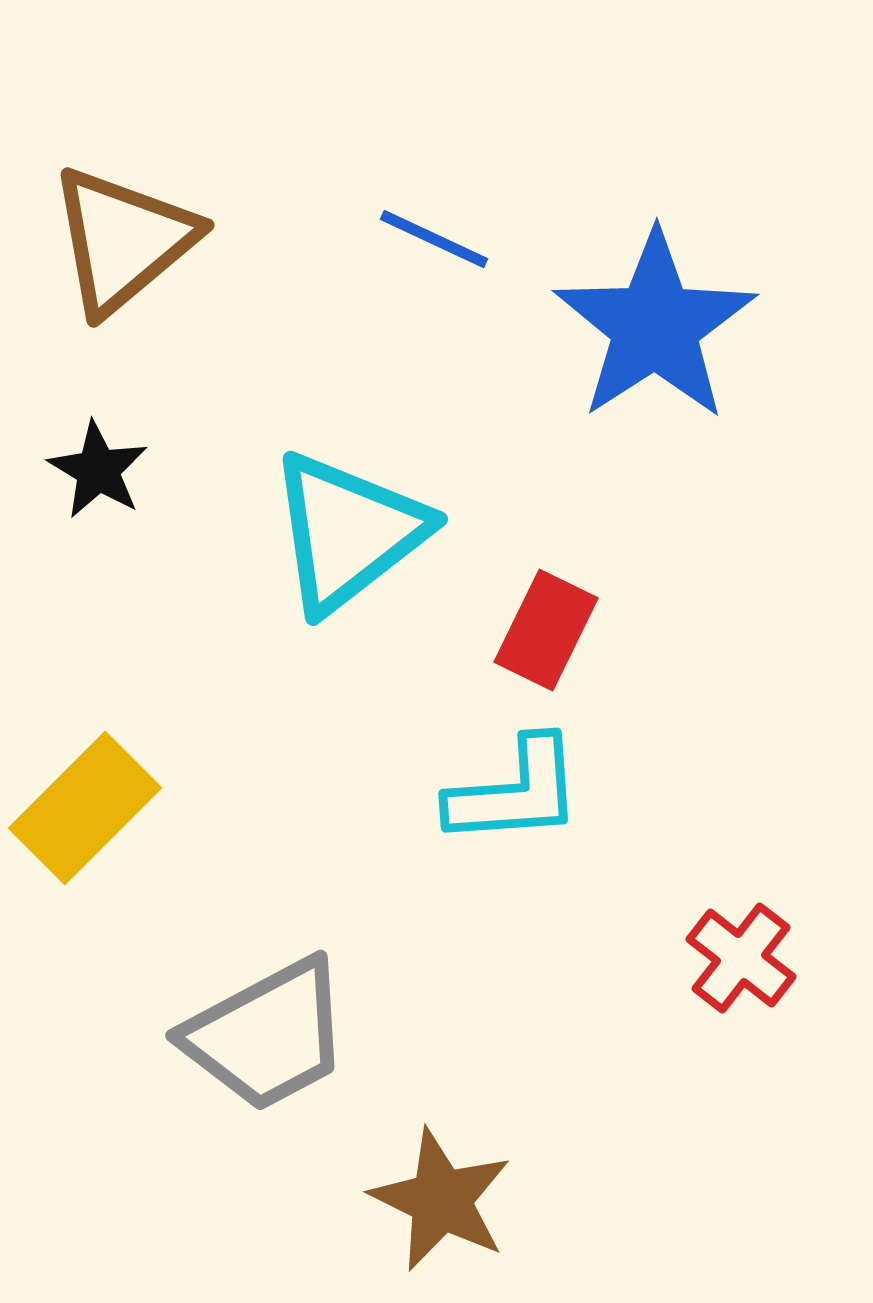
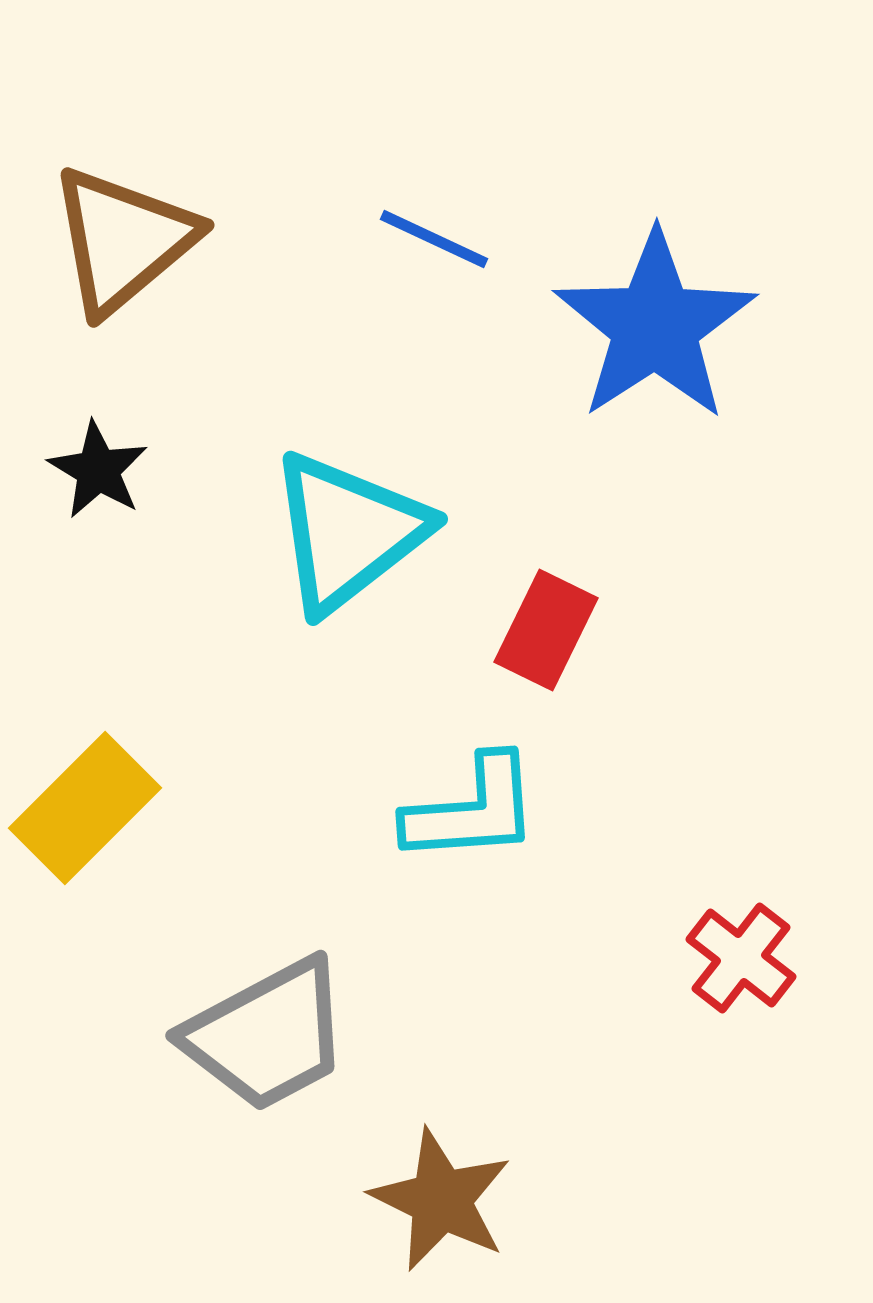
cyan L-shape: moved 43 px left, 18 px down
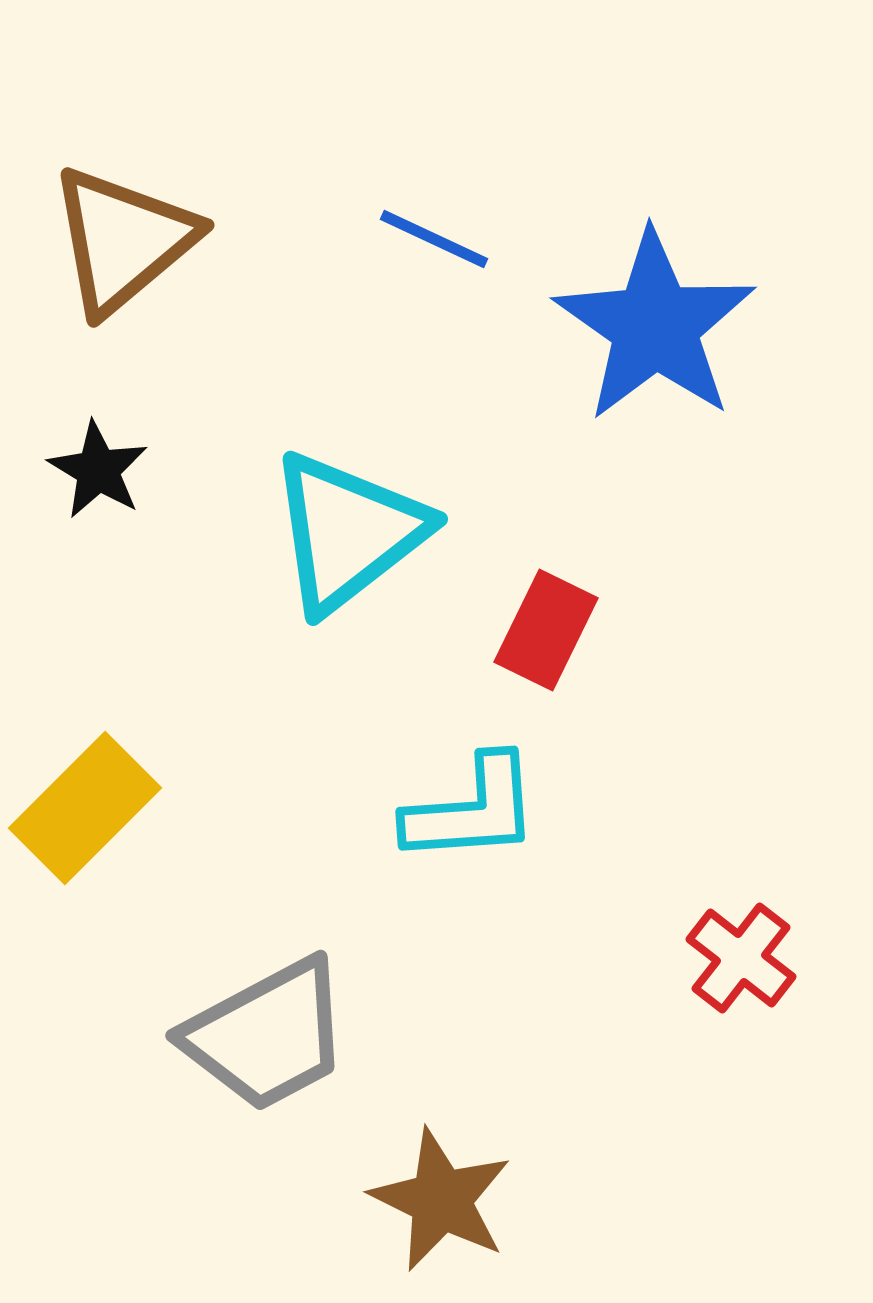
blue star: rotated 4 degrees counterclockwise
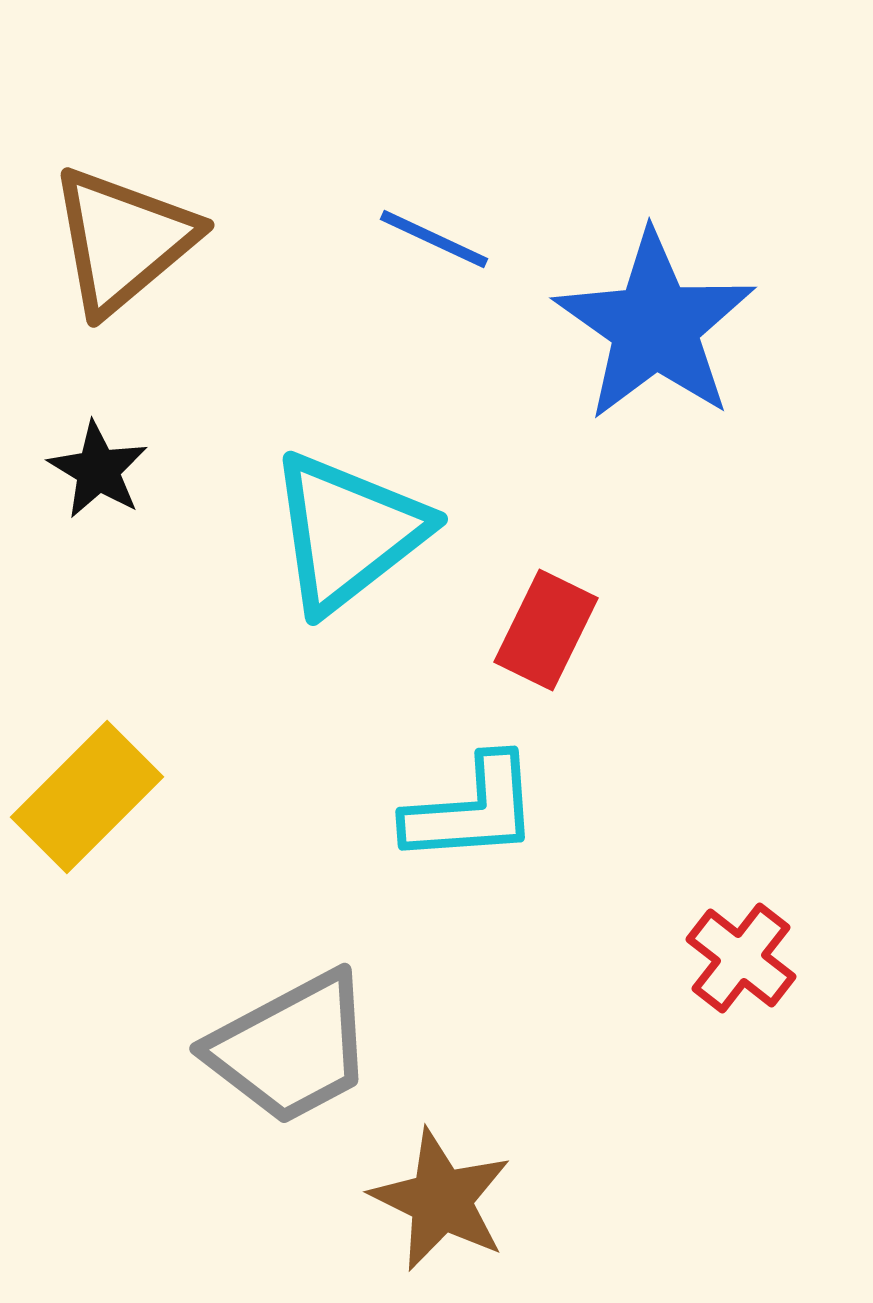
yellow rectangle: moved 2 px right, 11 px up
gray trapezoid: moved 24 px right, 13 px down
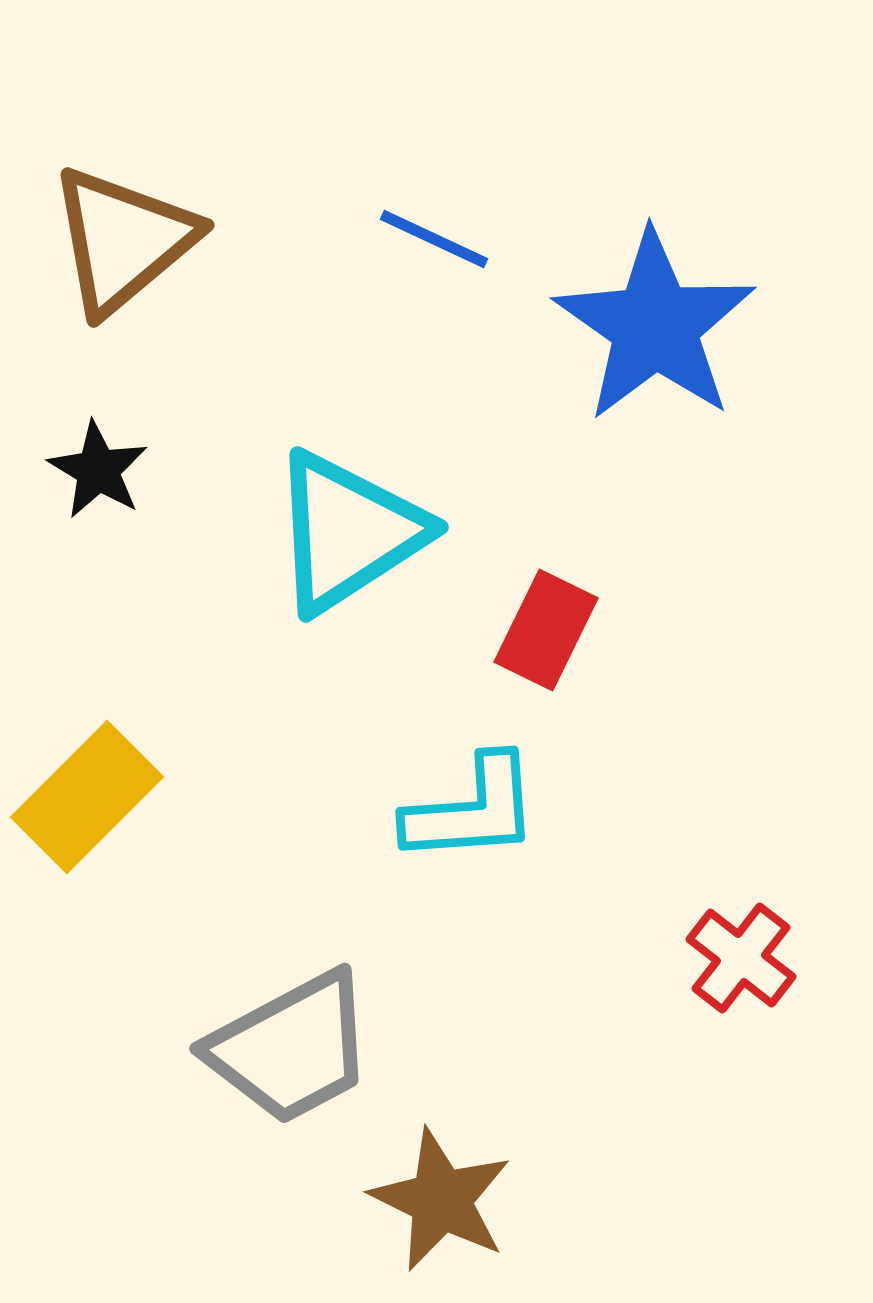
cyan triangle: rotated 5 degrees clockwise
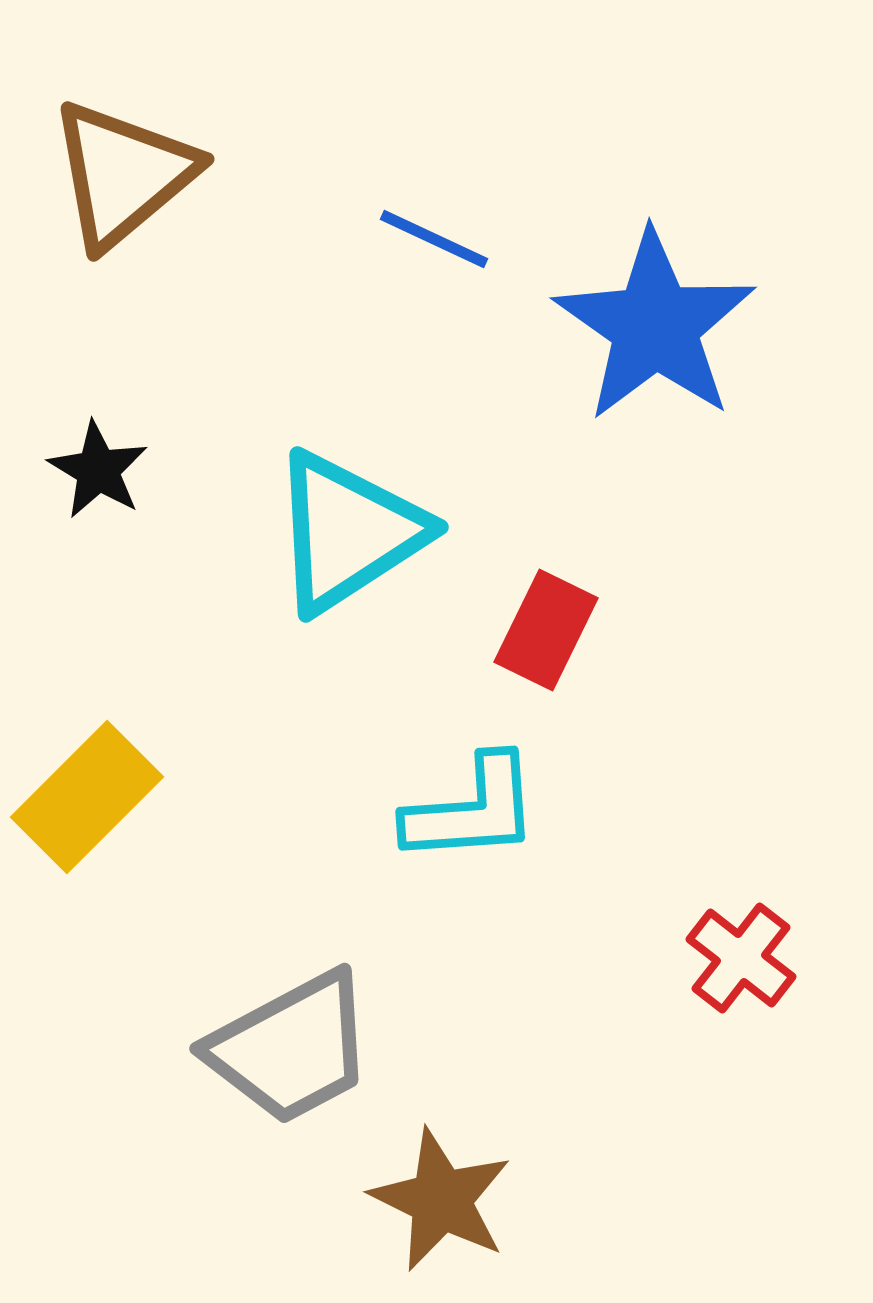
brown triangle: moved 66 px up
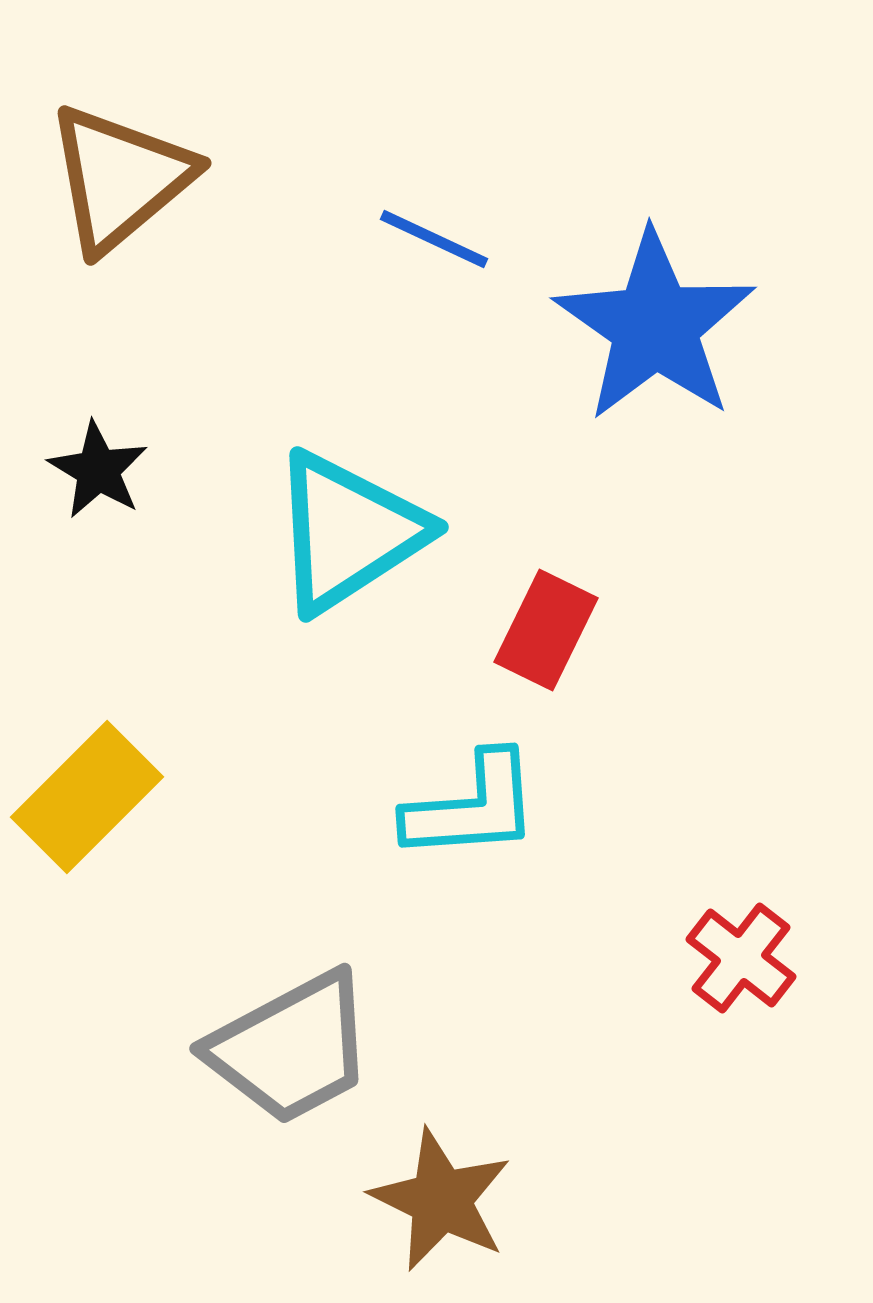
brown triangle: moved 3 px left, 4 px down
cyan L-shape: moved 3 px up
